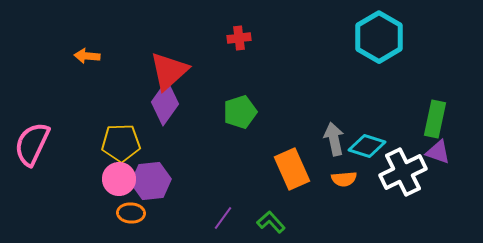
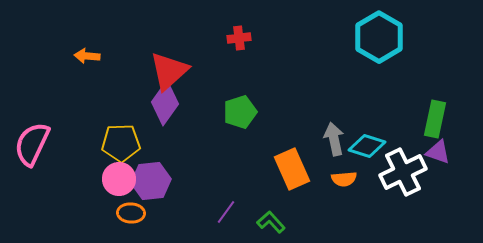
purple line: moved 3 px right, 6 px up
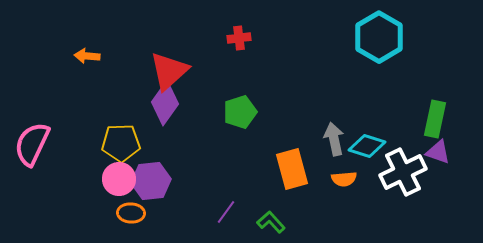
orange rectangle: rotated 9 degrees clockwise
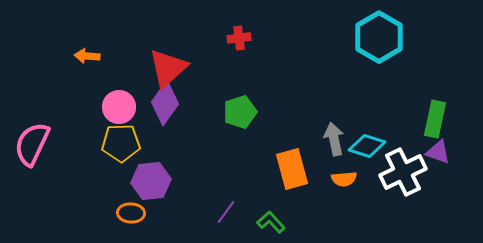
red triangle: moved 1 px left, 3 px up
pink circle: moved 72 px up
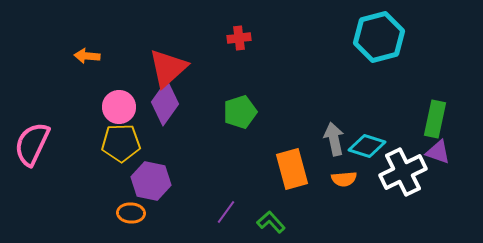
cyan hexagon: rotated 15 degrees clockwise
purple hexagon: rotated 18 degrees clockwise
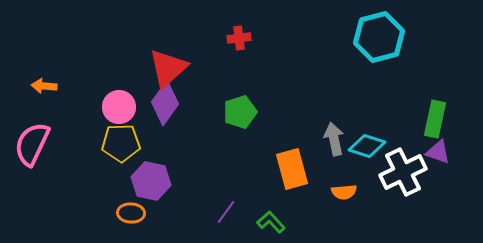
orange arrow: moved 43 px left, 30 px down
orange semicircle: moved 13 px down
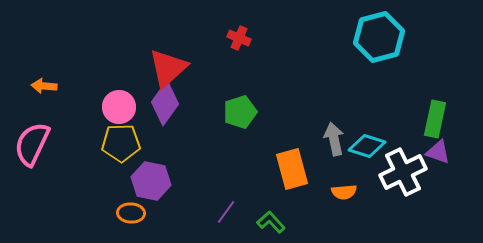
red cross: rotated 30 degrees clockwise
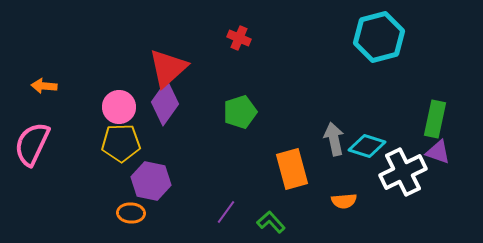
orange semicircle: moved 9 px down
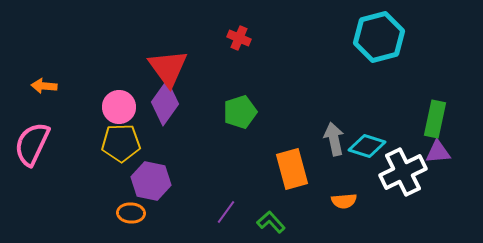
red triangle: rotated 24 degrees counterclockwise
purple triangle: rotated 24 degrees counterclockwise
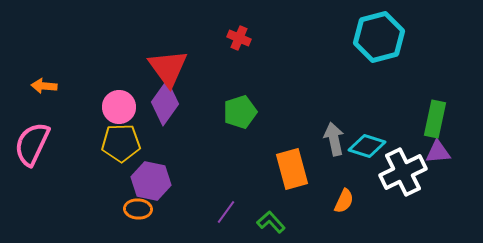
orange semicircle: rotated 60 degrees counterclockwise
orange ellipse: moved 7 px right, 4 px up
